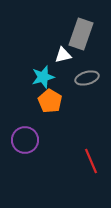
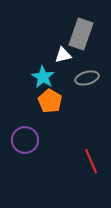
cyan star: rotated 25 degrees counterclockwise
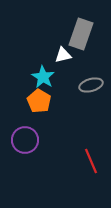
gray ellipse: moved 4 px right, 7 px down
orange pentagon: moved 11 px left
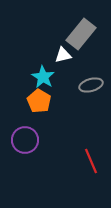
gray rectangle: rotated 20 degrees clockwise
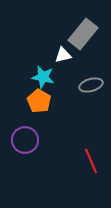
gray rectangle: moved 2 px right
cyan star: rotated 20 degrees counterclockwise
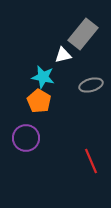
purple circle: moved 1 px right, 2 px up
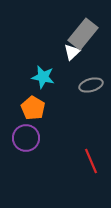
white triangle: moved 9 px right, 3 px up; rotated 30 degrees counterclockwise
orange pentagon: moved 6 px left, 7 px down
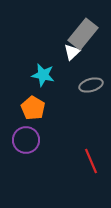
cyan star: moved 2 px up
purple circle: moved 2 px down
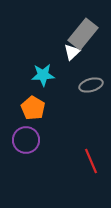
cyan star: rotated 15 degrees counterclockwise
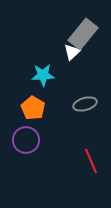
gray ellipse: moved 6 px left, 19 px down
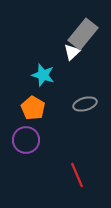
cyan star: rotated 20 degrees clockwise
red line: moved 14 px left, 14 px down
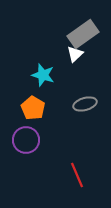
gray rectangle: rotated 16 degrees clockwise
white triangle: moved 3 px right, 2 px down
